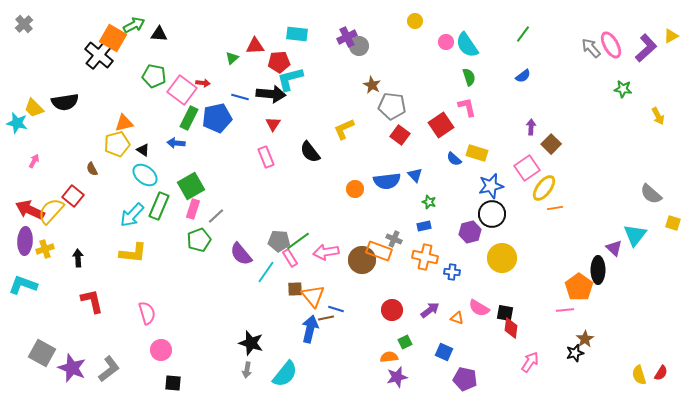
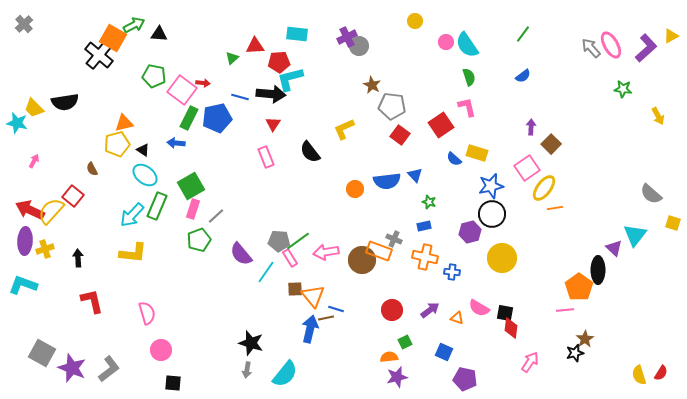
green rectangle at (159, 206): moved 2 px left
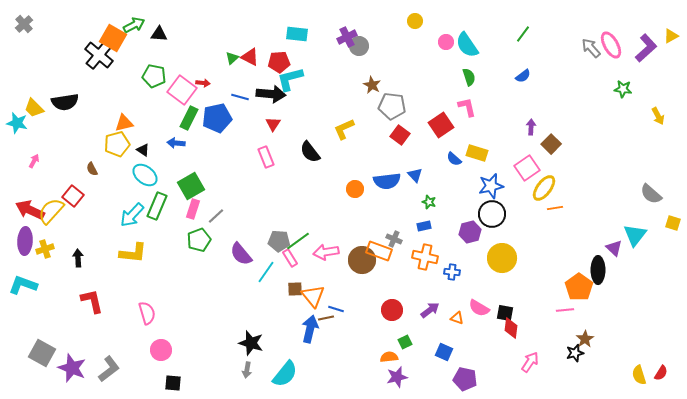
red triangle at (255, 46): moved 5 px left, 11 px down; rotated 30 degrees clockwise
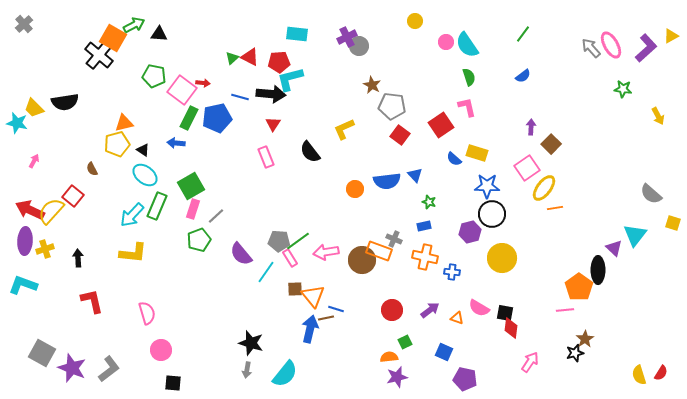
blue star at (491, 186): moved 4 px left; rotated 15 degrees clockwise
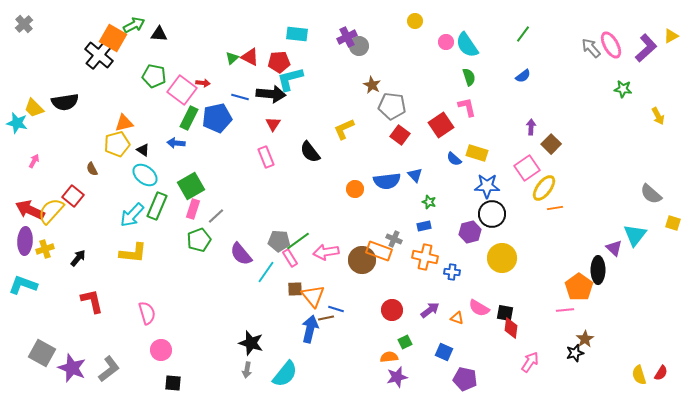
black arrow at (78, 258): rotated 42 degrees clockwise
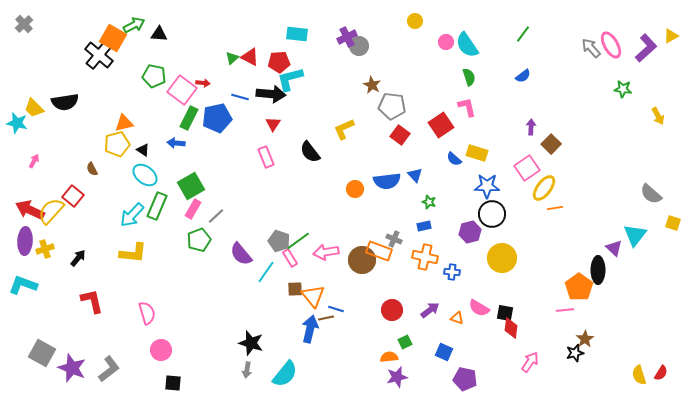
pink rectangle at (193, 209): rotated 12 degrees clockwise
gray pentagon at (279, 241): rotated 15 degrees clockwise
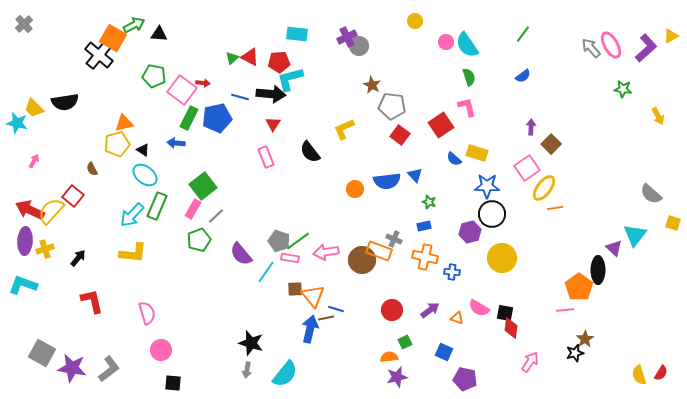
green square at (191, 186): moved 12 px right; rotated 8 degrees counterclockwise
pink rectangle at (290, 258): rotated 48 degrees counterclockwise
purple star at (72, 368): rotated 12 degrees counterclockwise
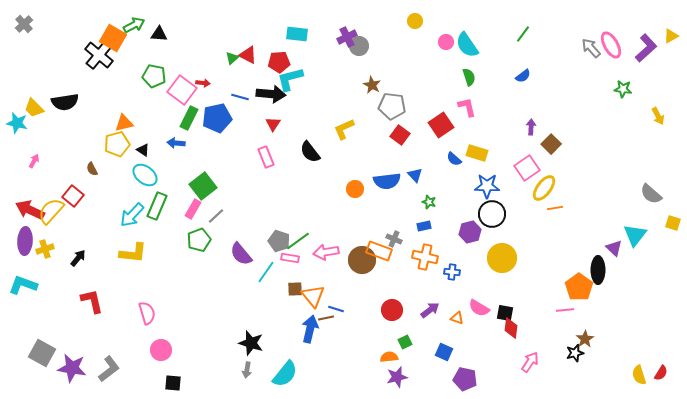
red triangle at (250, 57): moved 2 px left, 2 px up
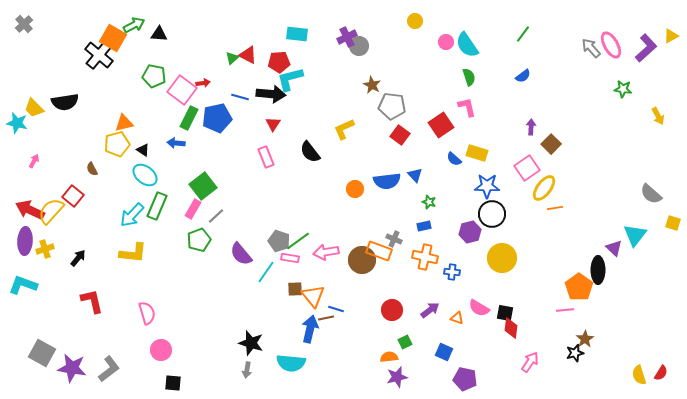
red arrow at (203, 83): rotated 16 degrees counterclockwise
cyan semicircle at (285, 374): moved 6 px right, 11 px up; rotated 56 degrees clockwise
